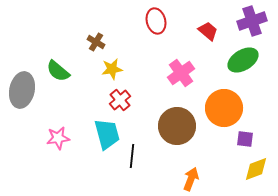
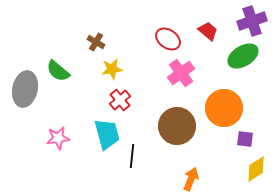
red ellipse: moved 12 px right, 18 px down; rotated 40 degrees counterclockwise
green ellipse: moved 4 px up
gray ellipse: moved 3 px right, 1 px up
yellow diamond: rotated 12 degrees counterclockwise
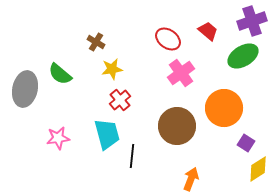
green semicircle: moved 2 px right, 3 px down
purple square: moved 1 px right, 4 px down; rotated 24 degrees clockwise
yellow diamond: moved 2 px right
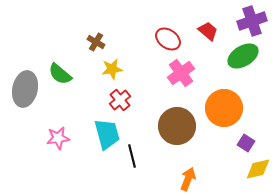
black line: rotated 20 degrees counterclockwise
yellow diamond: rotated 20 degrees clockwise
orange arrow: moved 3 px left
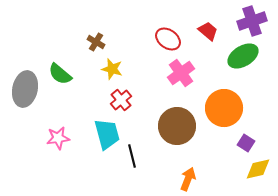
yellow star: rotated 25 degrees clockwise
red cross: moved 1 px right
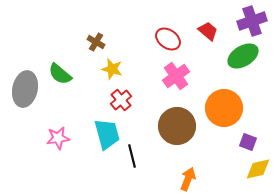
pink cross: moved 5 px left, 3 px down
purple square: moved 2 px right, 1 px up; rotated 12 degrees counterclockwise
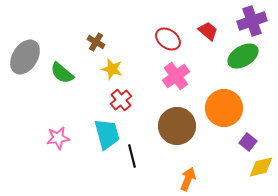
green semicircle: moved 2 px right, 1 px up
gray ellipse: moved 32 px up; rotated 20 degrees clockwise
purple square: rotated 18 degrees clockwise
yellow diamond: moved 3 px right, 2 px up
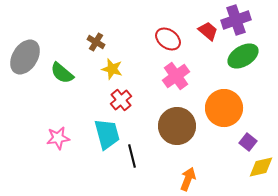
purple cross: moved 16 px left, 1 px up
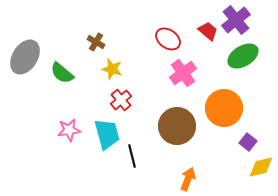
purple cross: rotated 20 degrees counterclockwise
pink cross: moved 7 px right, 3 px up
pink star: moved 11 px right, 8 px up
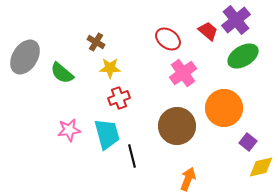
yellow star: moved 2 px left, 1 px up; rotated 15 degrees counterclockwise
red cross: moved 2 px left, 2 px up; rotated 20 degrees clockwise
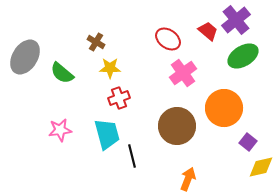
pink star: moved 9 px left
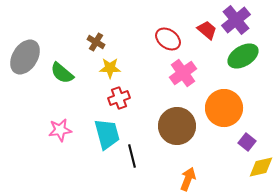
red trapezoid: moved 1 px left, 1 px up
purple square: moved 1 px left
